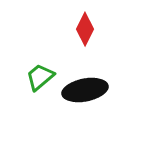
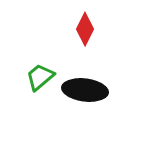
black ellipse: rotated 18 degrees clockwise
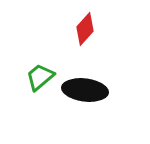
red diamond: rotated 16 degrees clockwise
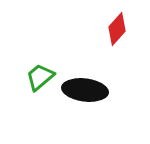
red diamond: moved 32 px right
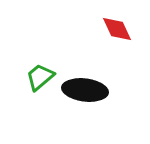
red diamond: rotated 68 degrees counterclockwise
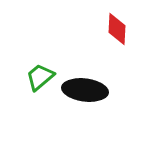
red diamond: rotated 28 degrees clockwise
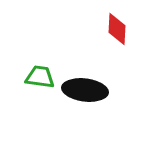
green trapezoid: rotated 48 degrees clockwise
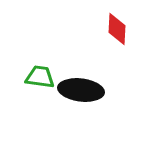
black ellipse: moved 4 px left
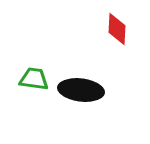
green trapezoid: moved 6 px left, 2 px down
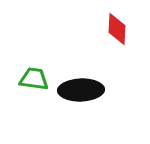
black ellipse: rotated 9 degrees counterclockwise
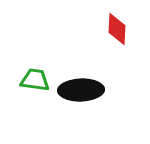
green trapezoid: moved 1 px right, 1 px down
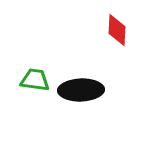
red diamond: moved 1 px down
